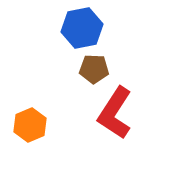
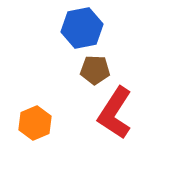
brown pentagon: moved 1 px right, 1 px down
orange hexagon: moved 5 px right, 2 px up
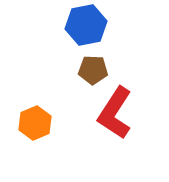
blue hexagon: moved 4 px right, 3 px up
brown pentagon: moved 2 px left
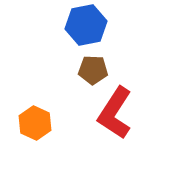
orange hexagon: rotated 12 degrees counterclockwise
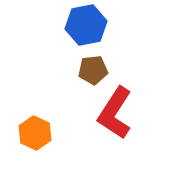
brown pentagon: rotated 8 degrees counterclockwise
orange hexagon: moved 10 px down
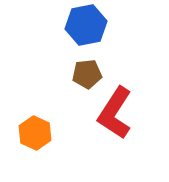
brown pentagon: moved 6 px left, 4 px down
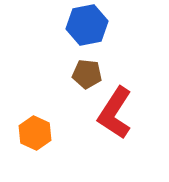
blue hexagon: moved 1 px right
brown pentagon: rotated 12 degrees clockwise
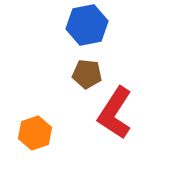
orange hexagon: rotated 16 degrees clockwise
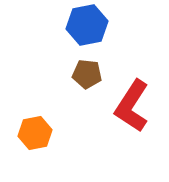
red L-shape: moved 17 px right, 7 px up
orange hexagon: rotated 8 degrees clockwise
